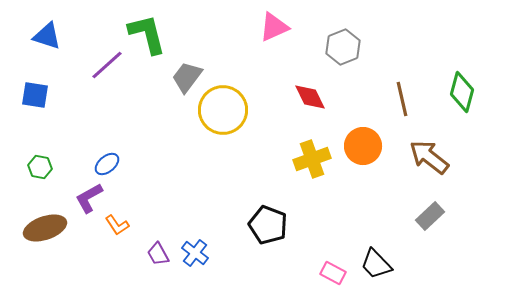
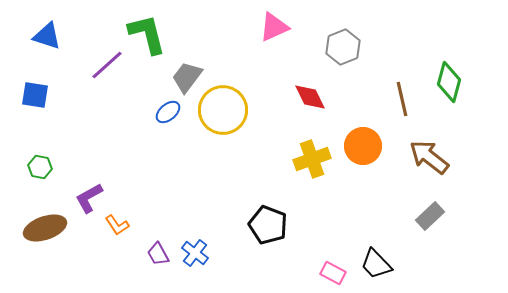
green diamond: moved 13 px left, 10 px up
blue ellipse: moved 61 px right, 52 px up
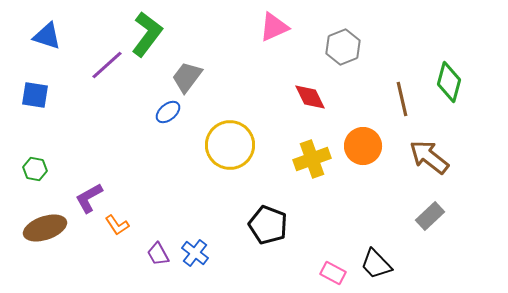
green L-shape: rotated 51 degrees clockwise
yellow circle: moved 7 px right, 35 px down
green hexagon: moved 5 px left, 2 px down
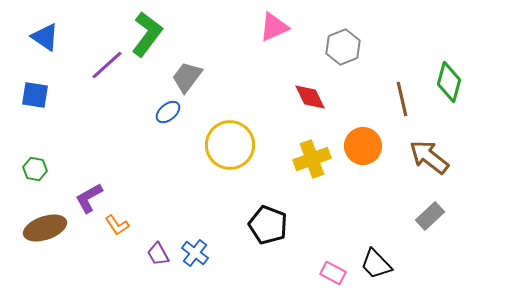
blue triangle: moved 2 px left, 1 px down; rotated 16 degrees clockwise
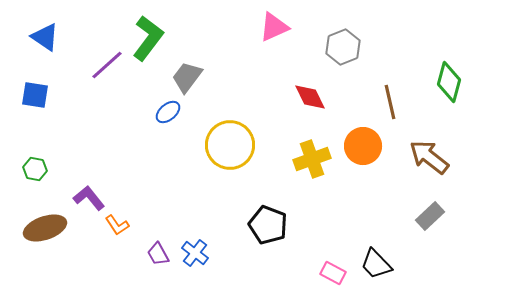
green L-shape: moved 1 px right, 4 px down
brown line: moved 12 px left, 3 px down
purple L-shape: rotated 80 degrees clockwise
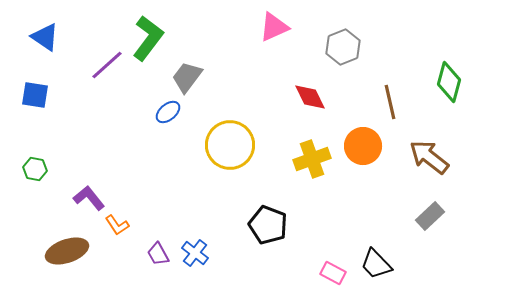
brown ellipse: moved 22 px right, 23 px down
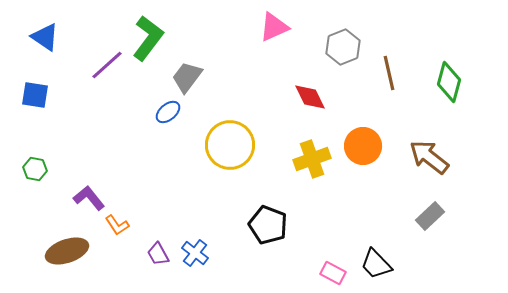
brown line: moved 1 px left, 29 px up
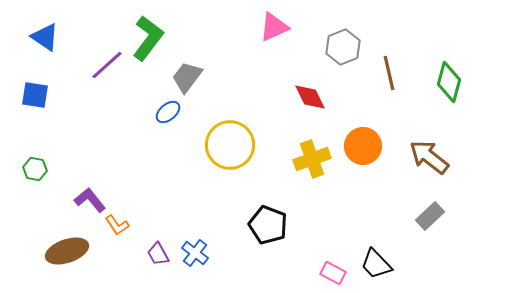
purple L-shape: moved 1 px right, 2 px down
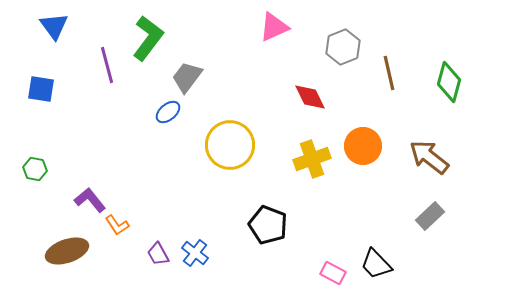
blue triangle: moved 9 px right, 11 px up; rotated 20 degrees clockwise
purple line: rotated 63 degrees counterclockwise
blue square: moved 6 px right, 6 px up
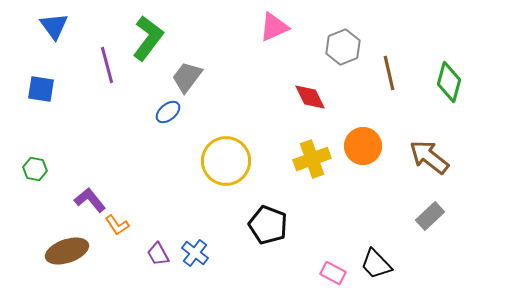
yellow circle: moved 4 px left, 16 px down
